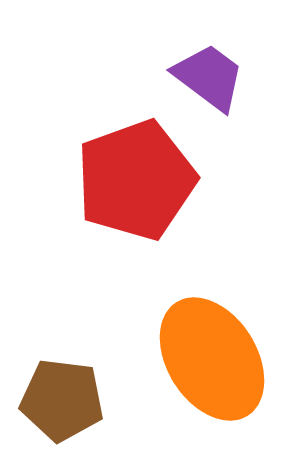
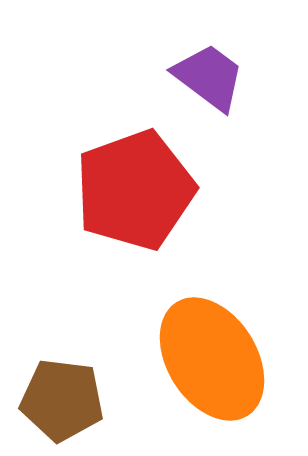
red pentagon: moved 1 px left, 10 px down
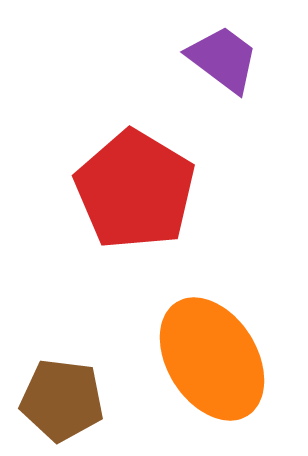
purple trapezoid: moved 14 px right, 18 px up
red pentagon: rotated 21 degrees counterclockwise
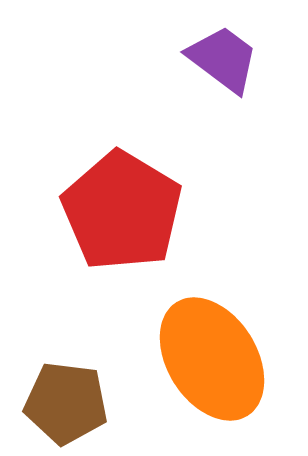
red pentagon: moved 13 px left, 21 px down
brown pentagon: moved 4 px right, 3 px down
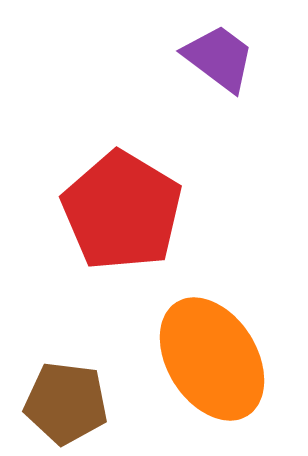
purple trapezoid: moved 4 px left, 1 px up
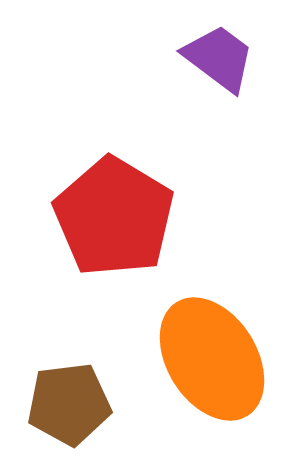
red pentagon: moved 8 px left, 6 px down
brown pentagon: moved 3 px right, 1 px down; rotated 14 degrees counterclockwise
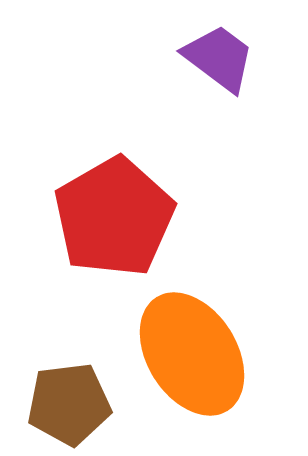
red pentagon: rotated 11 degrees clockwise
orange ellipse: moved 20 px left, 5 px up
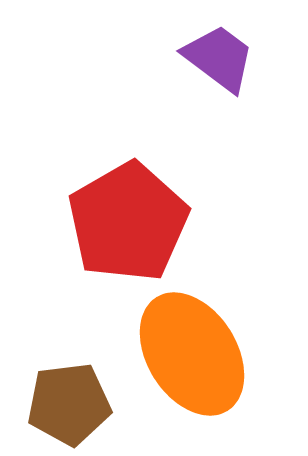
red pentagon: moved 14 px right, 5 px down
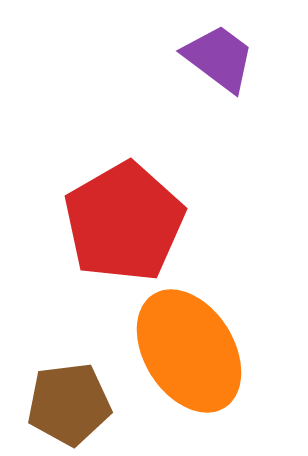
red pentagon: moved 4 px left
orange ellipse: moved 3 px left, 3 px up
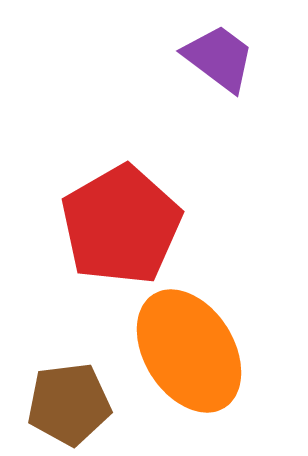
red pentagon: moved 3 px left, 3 px down
